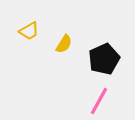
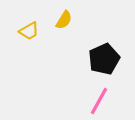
yellow semicircle: moved 24 px up
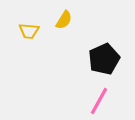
yellow trapezoid: rotated 35 degrees clockwise
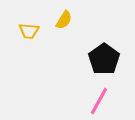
black pentagon: rotated 12 degrees counterclockwise
